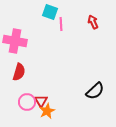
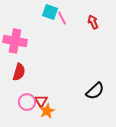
pink line: moved 1 px right, 6 px up; rotated 24 degrees counterclockwise
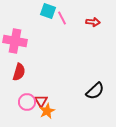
cyan square: moved 2 px left, 1 px up
red arrow: rotated 120 degrees clockwise
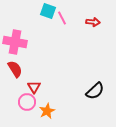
pink cross: moved 1 px down
red semicircle: moved 4 px left, 3 px up; rotated 48 degrees counterclockwise
red triangle: moved 7 px left, 14 px up
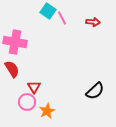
cyan square: rotated 14 degrees clockwise
red semicircle: moved 3 px left
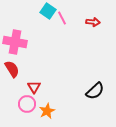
pink circle: moved 2 px down
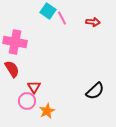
pink circle: moved 3 px up
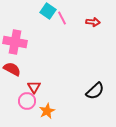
red semicircle: rotated 30 degrees counterclockwise
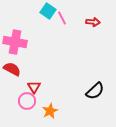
orange star: moved 3 px right
